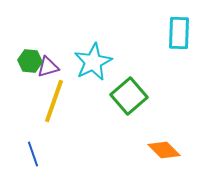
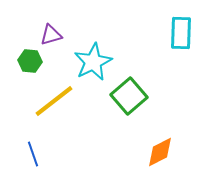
cyan rectangle: moved 2 px right
purple triangle: moved 3 px right, 32 px up
yellow line: rotated 33 degrees clockwise
orange diamond: moved 4 px left, 2 px down; rotated 72 degrees counterclockwise
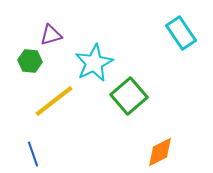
cyan rectangle: rotated 36 degrees counterclockwise
cyan star: moved 1 px right, 1 px down
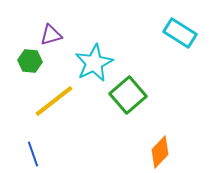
cyan rectangle: moved 1 px left; rotated 24 degrees counterclockwise
green square: moved 1 px left, 1 px up
orange diamond: rotated 20 degrees counterclockwise
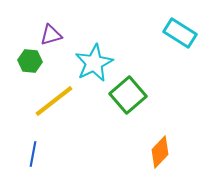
blue line: rotated 30 degrees clockwise
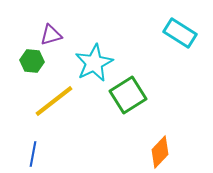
green hexagon: moved 2 px right
green square: rotated 9 degrees clockwise
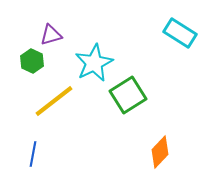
green hexagon: rotated 20 degrees clockwise
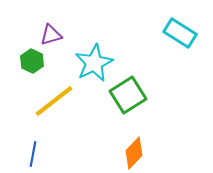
orange diamond: moved 26 px left, 1 px down
